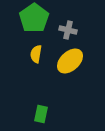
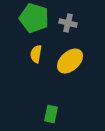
green pentagon: rotated 20 degrees counterclockwise
gray cross: moved 7 px up
green rectangle: moved 10 px right
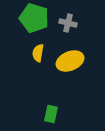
yellow semicircle: moved 2 px right, 1 px up
yellow ellipse: rotated 20 degrees clockwise
